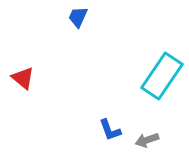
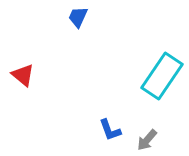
red triangle: moved 3 px up
gray arrow: rotated 30 degrees counterclockwise
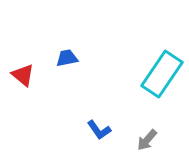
blue trapezoid: moved 11 px left, 41 px down; rotated 55 degrees clockwise
cyan rectangle: moved 2 px up
blue L-shape: moved 11 px left; rotated 15 degrees counterclockwise
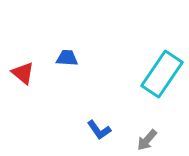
blue trapezoid: rotated 15 degrees clockwise
red triangle: moved 2 px up
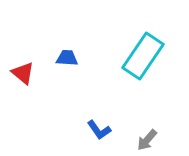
cyan rectangle: moved 19 px left, 18 px up
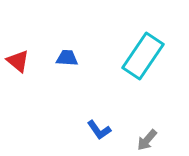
red triangle: moved 5 px left, 12 px up
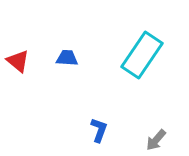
cyan rectangle: moved 1 px left, 1 px up
blue L-shape: rotated 125 degrees counterclockwise
gray arrow: moved 9 px right
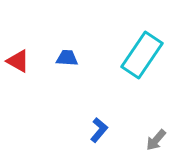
red triangle: rotated 10 degrees counterclockwise
blue L-shape: rotated 20 degrees clockwise
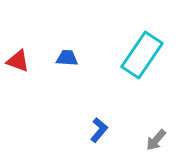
red triangle: rotated 10 degrees counterclockwise
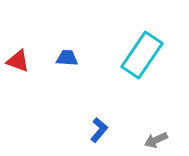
gray arrow: rotated 25 degrees clockwise
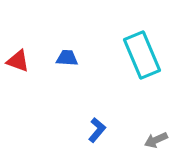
cyan rectangle: rotated 57 degrees counterclockwise
blue L-shape: moved 2 px left
